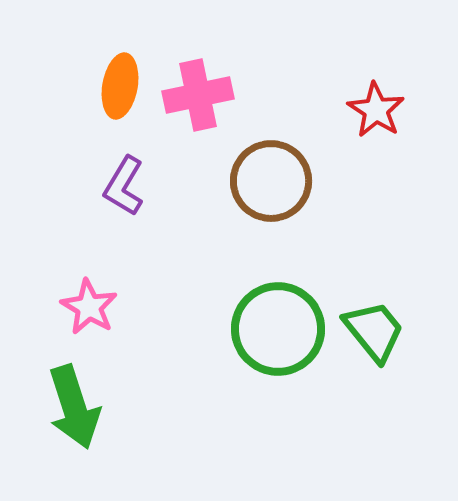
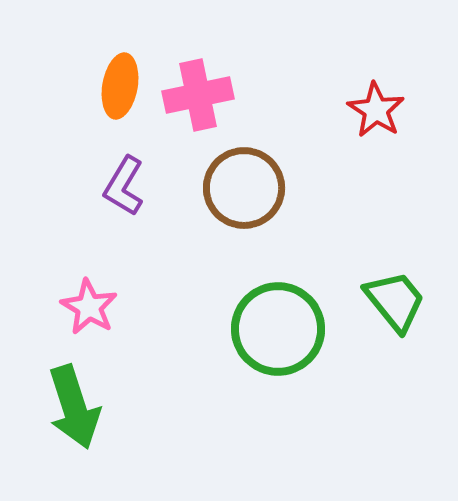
brown circle: moved 27 px left, 7 px down
green trapezoid: moved 21 px right, 30 px up
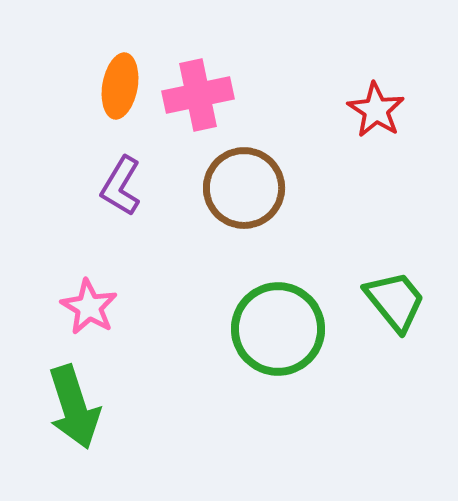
purple L-shape: moved 3 px left
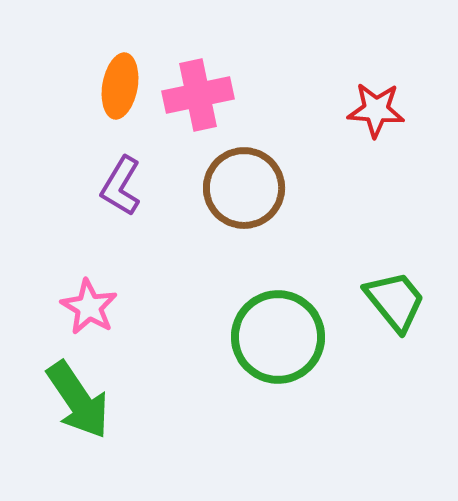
red star: rotated 28 degrees counterclockwise
green circle: moved 8 px down
green arrow: moved 4 px right, 7 px up; rotated 16 degrees counterclockwise
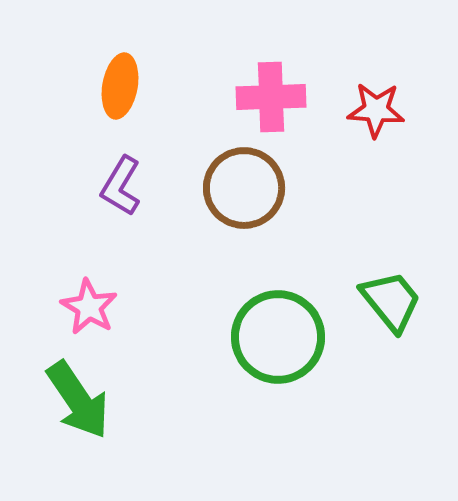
pink cross: moved 73 px right, 2 px down; rotated 10 degrees clockwise
green trapezoid: moved 4 px left
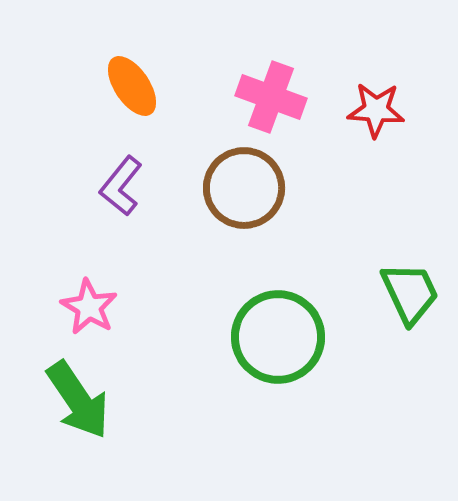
orange ellipse: moved 12 px right; rotated 44 degrees counterclockwise
pink cross: rotated 22 degrees clockwise
purple L-shape: rotated 8 degrees clockwise
green trapezoid: moved 19 px right, 8 px up; rotated 14 degrees clockwise
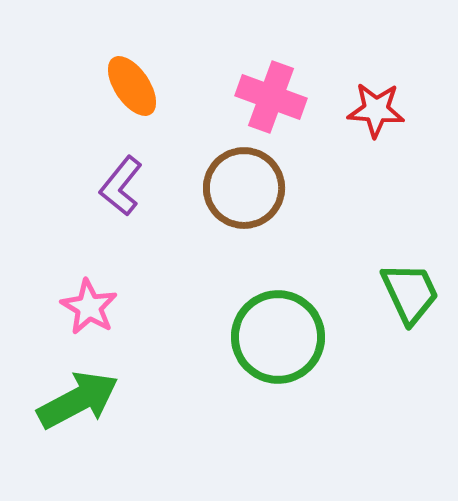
green arrow: rotated 84 degrees counterclockwise
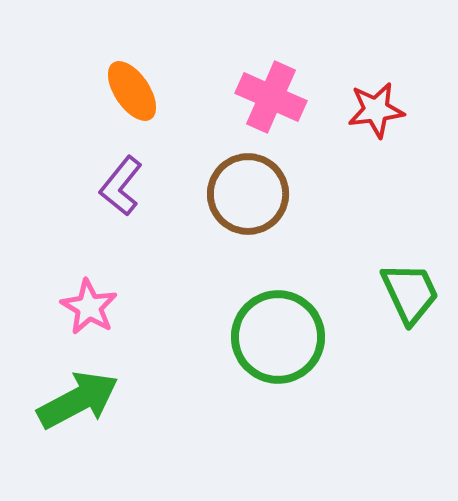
orange ellipse: moved 5 px down
pink cross: rotated 4 degrees clockwise
red star: rotated 12 degrees counterclockwise
brown circle: moved 4 px right, 6 px down
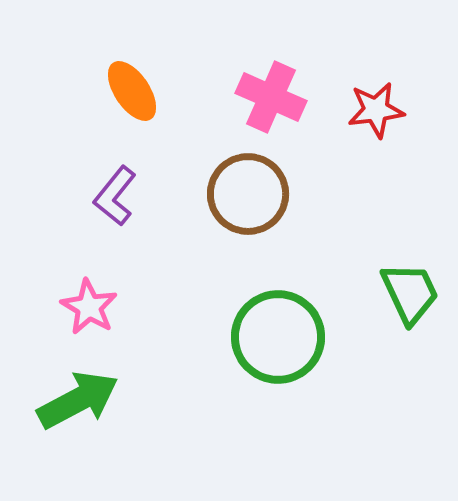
purple L-shape: moved 6 px left, 10 px down
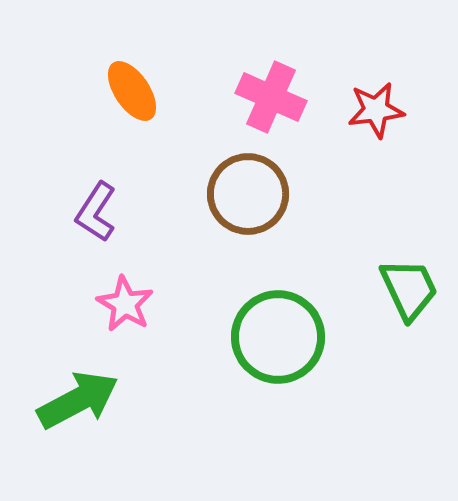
purple L-shape: moved 19 px left, 16 px down; rotated 6 degrees counterclockwise
green trapezoid: moved 1 px left, 4 px up
pink star: moved 36 px right, 3 px up
